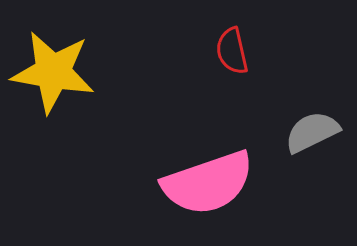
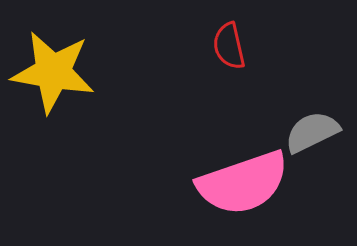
red semicircle: moved 3 px left, 5 px up
pink semicircle: moved 35 px right
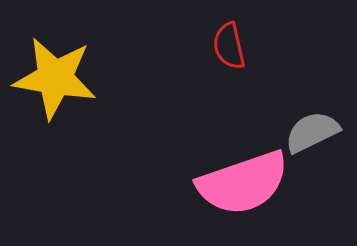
yellow star: moved 2 px right, 6 px down
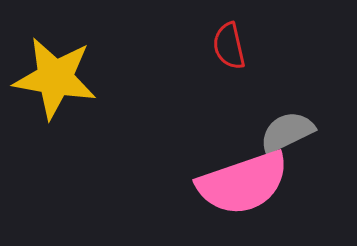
gray semicircle: moved 25 px left
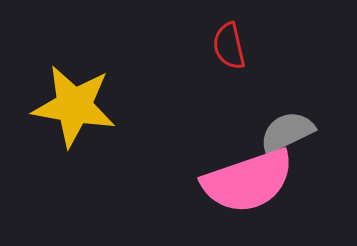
yellow star: moved 19 px right, 28 px down
pink semicircle: moved 5 px right, 2 px up
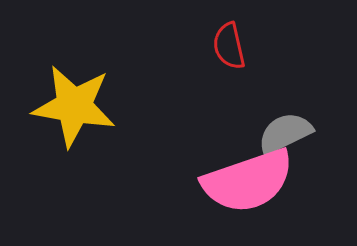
gray semicircle: moved 2 px left, 1 px down
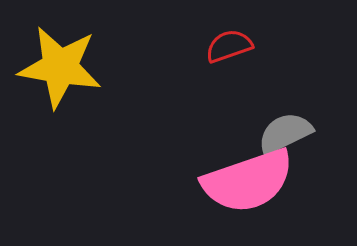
red semicircle: rotated 84 degrees clockwise
yellow star: moved 14 px left, 39 px up
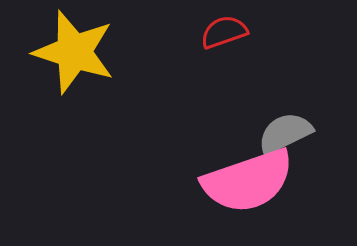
red semicircle: moved 5 px left, 14 px up
yellow star: moved 14 px right, 15 px up; rotated 8 degrees clockwise
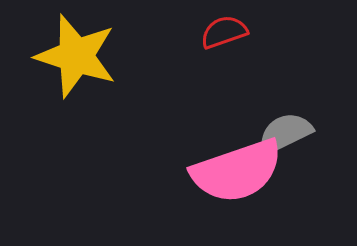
yellow star: moved 2 px right, 4 px down
pink semicircle: moved 11 px left, 10 px up
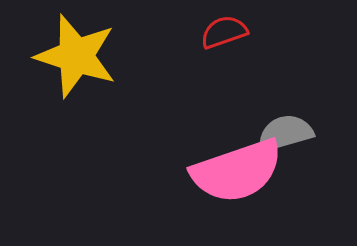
gray semicircle: rotated 10 degrees clockwise
